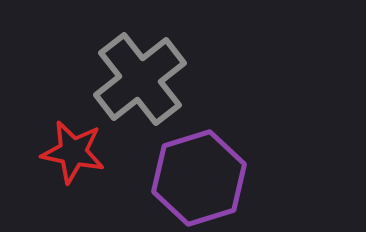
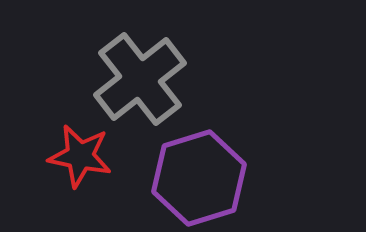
red star: moved 7 px right, 4 px down
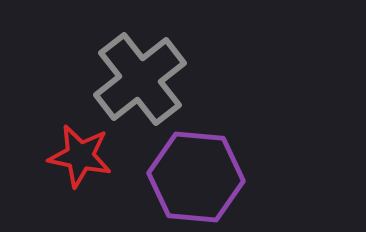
purple hexagon: moved 3 px left, 1 px up; rotated 22 degrees clockwise
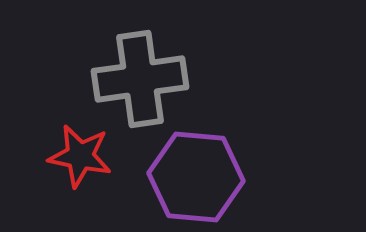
gray cross: rotated 30 degrees clockwise
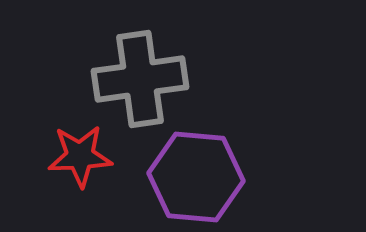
red star: rotated 14 degrees counterclockwise
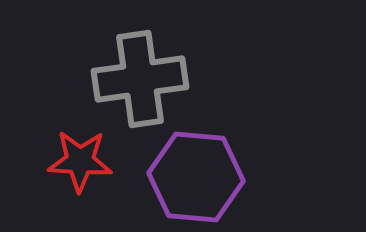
red star: moved 5 px down; rotated 6 degrees clockwise
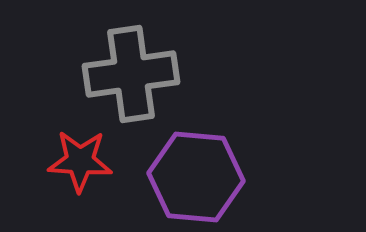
gray cross: moved 9 px left, 5 px up
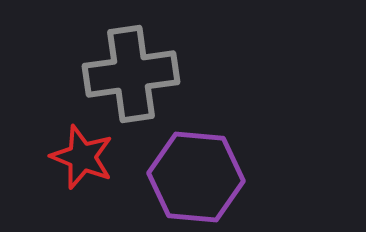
red star: moved 2 px right, 4 px up; rotated 18 degrees clockwise
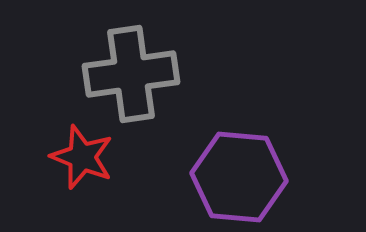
purple hexagon: moved 43 px right
